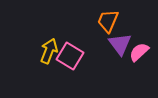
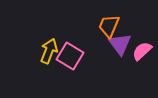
orange trapezoid: moved 1 px right, 5 px down
pink semicircle: moved 3 px right, 1 px up
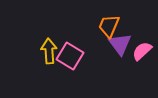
yellow arrow: rotated 25 degrees counterclockwise
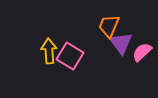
purple triangle: moved 1 px right, 1 px up
pink semicircle: moved 1 px down
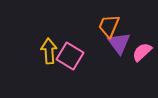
purple triangle: moved 2 px left
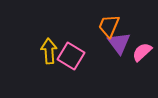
pink square: moved 1 px right
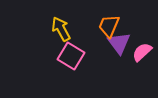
yellow arrow: moved 12 px right, 22 px up; rotated 25 degrees counterclockwise
